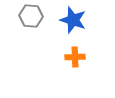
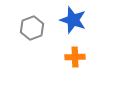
gray hexagon: moved 1 px right, 12 px down; rotated 25 degrees counterclockwise
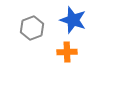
orange cross: moved 8 px left, 5 px up
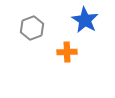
blue star: moved 12 px right; rotated 12 degrees clockwise
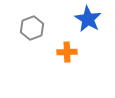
blue star: moved 3 px right, 1 px up
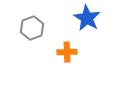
blue star: moved 1 px left, 1 px up
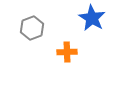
blue star: moved 5 px right
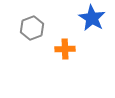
orange cross: moved 2 px left, 3 px up
